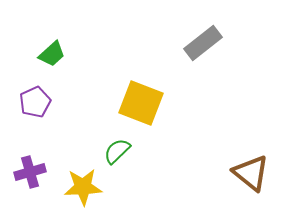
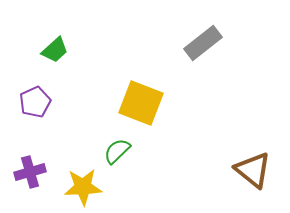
green trapezoid: moved 3 px right, 4 px up
brown triangle: moved 2 px right, 3 px up
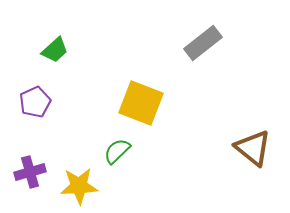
brown triangle: moved 22 px up
yellow star: moved 4 px left, 1 px up
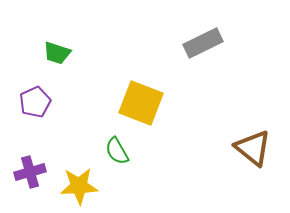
gray rectangle: rotated 12 degrees clockwise
green trapezoid: moved 2 px right, 3 px down; rotated 60 degrees clockwise
green semicircle: rotated 76 degrees counterclockwise
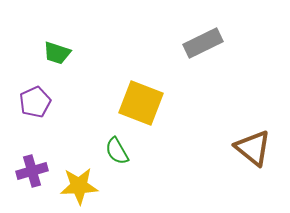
purple cross: moved 2 px right, 1 px up
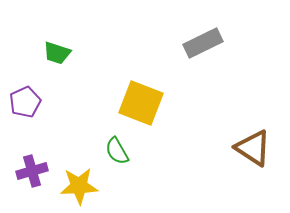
purple pentagon: moved 10 px left
brown triangle: rotated 6 degrees counterclockwise
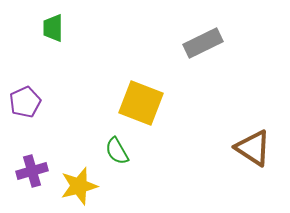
green trapezoid: moved 4 px left, 25 px up; rotated 72 degrees clockwise
yellow star: rotated 12 degrees counterclockwise
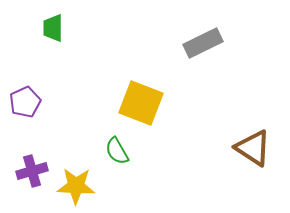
yellow star: moved 3 px left; rotated 18 degrees clockwise
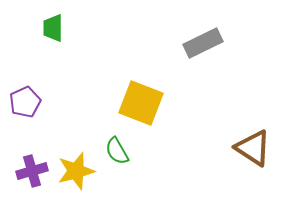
yellow star: moved 15 px up; rotated 18 degrees counterclockwise
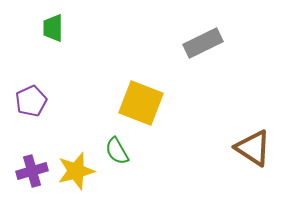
purple pentagon: moved 6 px right, 1 px up
